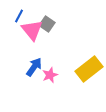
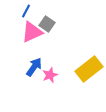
blue line: moved 7 px right, 5 px up
pink triangle: moved 2 px down; rotated 45 degrees clockwise
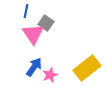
blue line: rotated 16 degrees counterclockwise
gray square: moved 1 px left, 1 px up
pink triangle: moved 1 px right, 2 px down; rotated 40 degrees counterclockwise
yellow rectangle: moved 2 px left, 1 px up
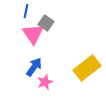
pink star: moved 5 px left, 7 px down
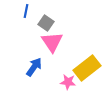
pink triangle: moved 19 px right, 8 px down
pink star: moved 23 px right; rotated 28 degrees clockwise
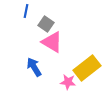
gray square: moved 1 px down
pink triangle: rotated 25 degrees counterclockwise
blue arrow: rotated 66 degrees counterclockwise
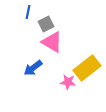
blue line: moved 2 px right, 1 px down
gray square: rotated 28 degrees clockwise
blue arrow: moved 1 px left, 1 px down; rotated 96 degrees counterclockwise
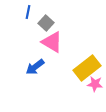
gray square: moved 1 px up; rotated 21 degrees counterclockwise
blue arrow: moved 2 px right, 1 px up
pink star: moved 27 px right, 2 px down
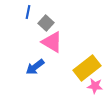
pink star: moved 2 px down
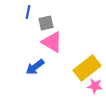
gray square: rotated 35 degrees clockwise
